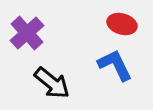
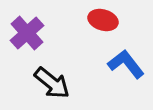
red ellipse: moved 19 px left, 4 px up
blue L-shape: moved 11 px right, 1 px up; rotated 12 degrees counterclockwise
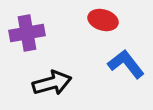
purple cross: rotated 32 degrees clockwise
black arrow: rotated 54 degrees counterclockwise
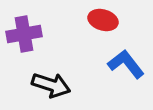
purple cross: moved 3 px left, 1 px down
black arrow: moved 1 px left, 2 px down; rotated 33 degrees clockwise
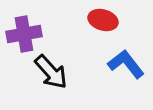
black arrow: moved 13 px up; rotated 30 degrees clockwise
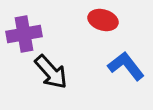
blue L-shape: moved 2 px down
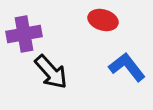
blue L-shape: moved 1 px right, 1 px down
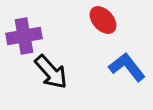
red ellipse: rotated 32 degrees clockwise
purple cross: moved 2 px down
